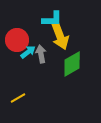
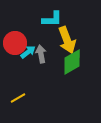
yellow arrow: moved 7 px right, 4 px down
red circle: moved 2 px left, 3 px down
green diamond: moved 2 px up
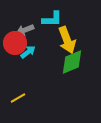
gray arrow: moved 16 px left, 24 px up; rotated 102 degrees counterclockwise
green diamond: rotated 8 degrees clockwise
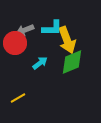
cyan L-shape: moved 9 px down
cyan arrow: moved 12 px right, 11 px down
